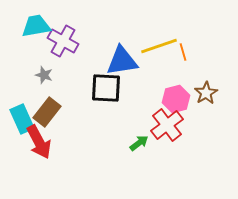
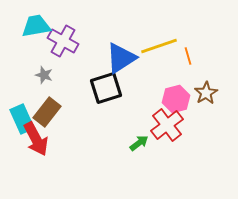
orange line: moved 5 px right, 4 px down
blue triangle: moved 1 px left, 3 px up; rotated 24 degrees counterclockwise
black square: rotated 20 degrees counterclockwise
red arrow: moved 3 px left, 3 px up
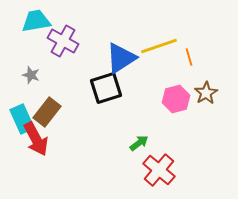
cyan trapezoid: moved 5 px up
orange line: moved 1 px right, 1 px down
gray star: moved 13 px left
red cross: moved 8 px left, 45 px down; rotated 12 degrees counterclockwise
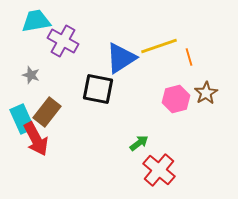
black square: moved 8 px left, 1 px down; rotated 28 degrees clockwise
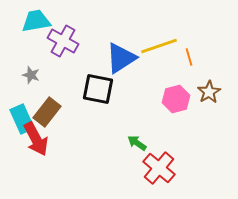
brown star: moved 3 px right, 1 px up
green arrow: moved 2 px left; rotated 108 degrees counterclockwise
red cross: moved 2 px up
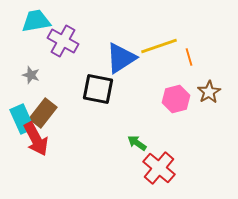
brown rectangle: moved 4 px left, 1 px down
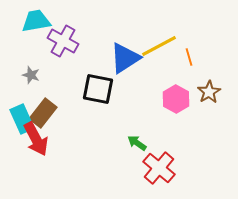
yellow line: rotated 9 degrees counterclockwise
blue triangle: moved 4 px right
pink hexagon: rotated 16 degrees counterclockwise
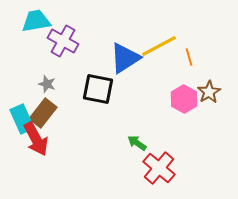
gray star: moved 16 px right, 9 px down
pink hexagon: moved 8 px right
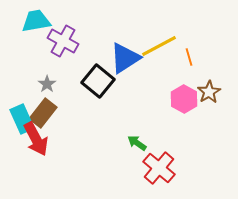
gray star: rotated 18 degrees clockwise
black square: moved 8 px up; rotated 28 degrees clockwise
